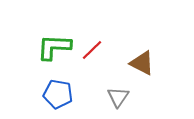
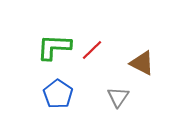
blue pentagon: rotated 24 degrees clockwise
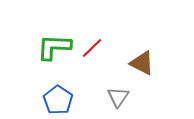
red line: moved 2 px up
blue pentagon: moved 6 px down
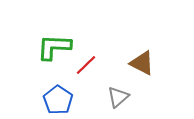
red line: moved 6 px left, 17 px down
gray triangle: rotated 15 degrees clockwise
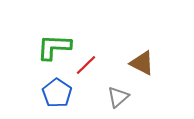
blue pentagon: moved 1 px left, 7 px up
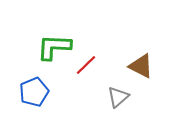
brown triangle: moved 1 px left, 3 px down
blue pentagon: moved 23 px left, 1 px up; rotated 16 degrees clockwise
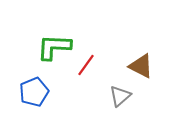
red line: rotated 10 degrees counterclockwise
gray triangle: moved 2 px right, 1 px up
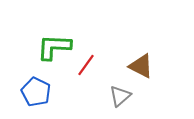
blue pentagon: moved 2 px right; rotated 24 degrees counterclockwise
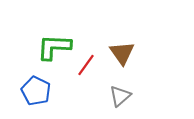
brown triangle: moved 19 px left, 13 px up; rotated 28 degrees clockwise
blue pentagon: moved 1 px up
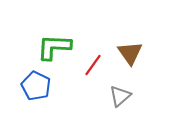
brown triangle: moved 8 px right
red line: moved 7 px right
blue pentagon: moved 5 px up
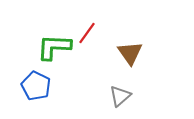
red line: moved 6 px left, 32 px up
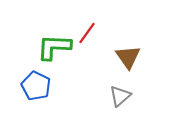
brown triangle: moved 2 px left, 4 px down
